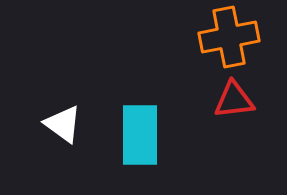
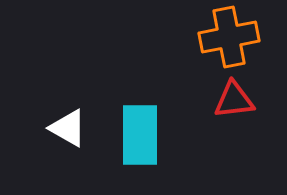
white triangle: moved 5 px right, 4 px down; rotated 6 degrees counterclockwise
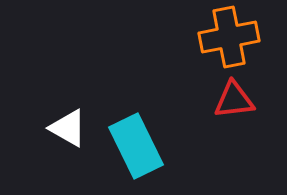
cyan rectangle: moved 4 px left, 11 px down; rotated 26 degrees counterclockwise
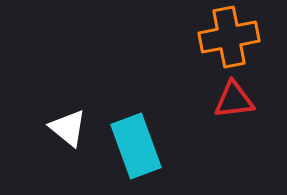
white triangle: rotated 9 degrees clockwise
cyan rectangle: rotated 6 degrees clockwise
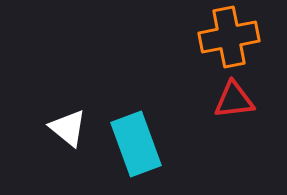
cyan rectangle: moved 2 px up
